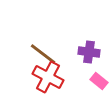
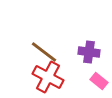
brown line: moved 1 px right, 2 px up
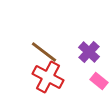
purple cross: rotated 35 degrees clockwise
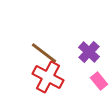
brown line: moved 1 px down
pink rectangle: rotated 12 degrees clockwise
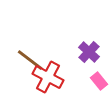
brown line: moved 14 px left, 7 px down
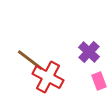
pink rectangle: rotated 18 degrees clockwise
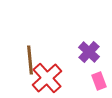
brown line: rotated 48 degrees clockwise
red cross: moved 1 px left, 1 px down; rotated 20 degrees clockwise
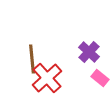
brown line: moved 2 px right, 1 px up
pink rectangle: moved 1 px right, 3 px up; rotated 30 degrees counterclockwise
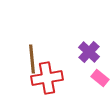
red cross: rotated 32 degrees clockwise
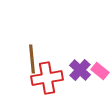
purple cross: moved 9 px left, 18 px down
pink rectangle: moved 7 px up
